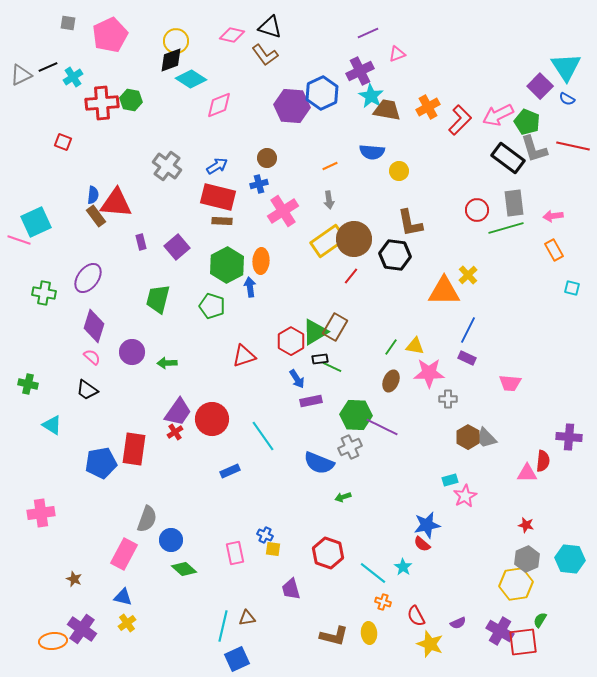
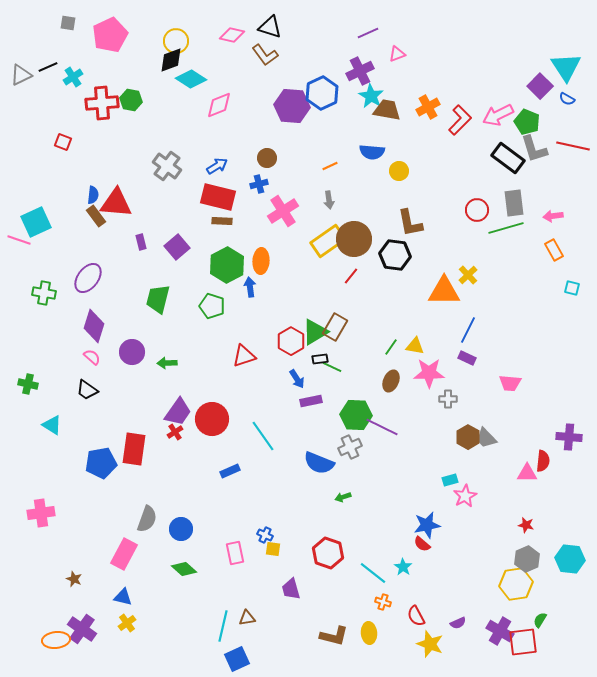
blue circle at (171, 540): moved 10 px right, 11 px up
orange ellipse at (53, 641): moved 3 px right, 1 px up
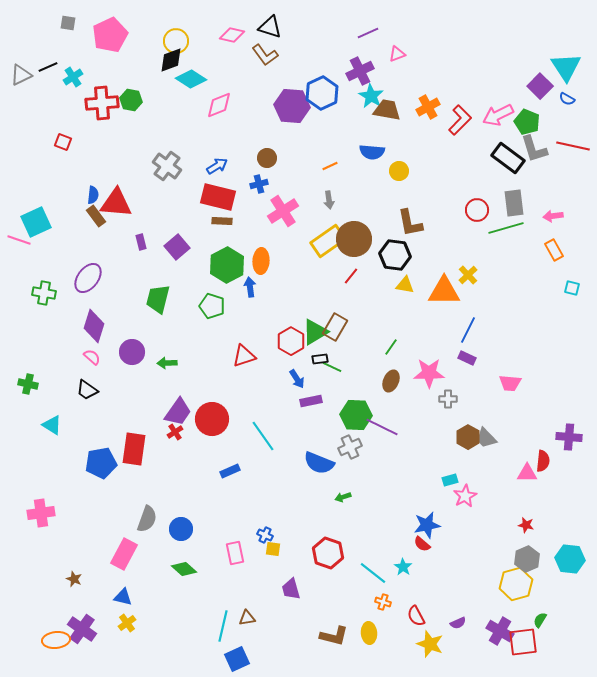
yellow triangle at (415, 346): moved 10 px left, 61 px up
yellow hexagon at (516, 584): rotated 8 degrees counterclockwise
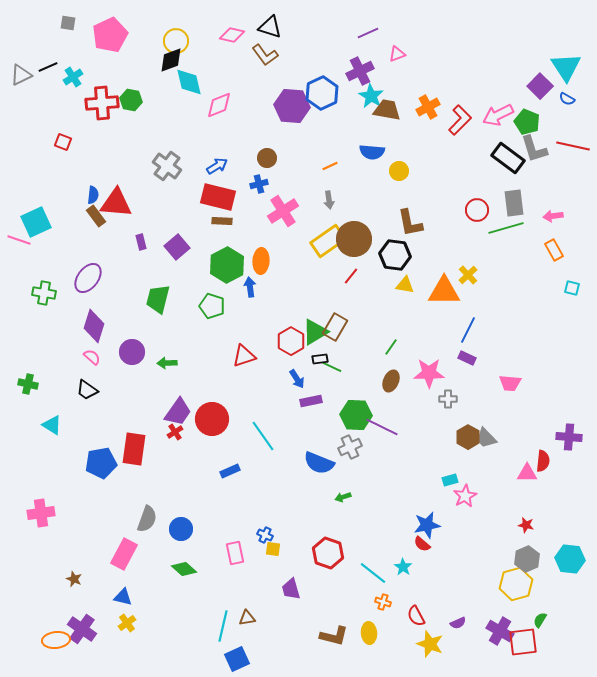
cyan diamond at (191, 79): moved 2 px left, 3 px down; rotated 44 degrees clockwise
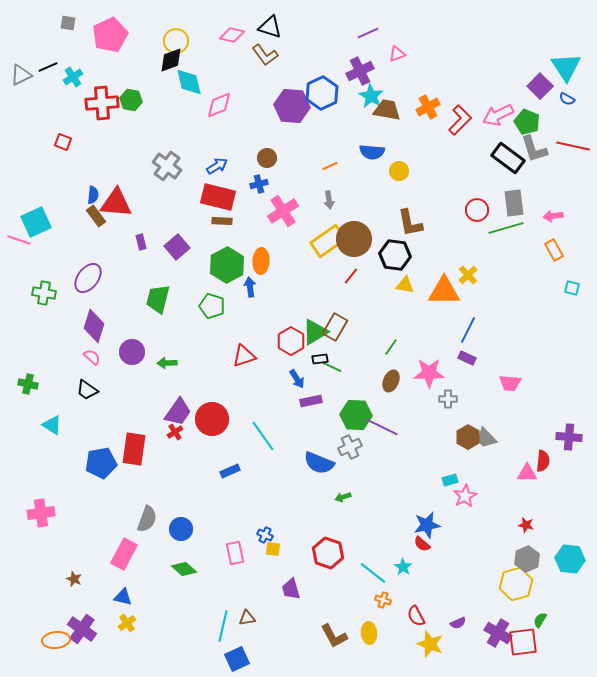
orange cross at (383, 602): moved 2 px up
purple cross at (500, 631): moved 2 px left, 2 px down
brown L-shape at (334, 636): rotated 48 degrees clockwise
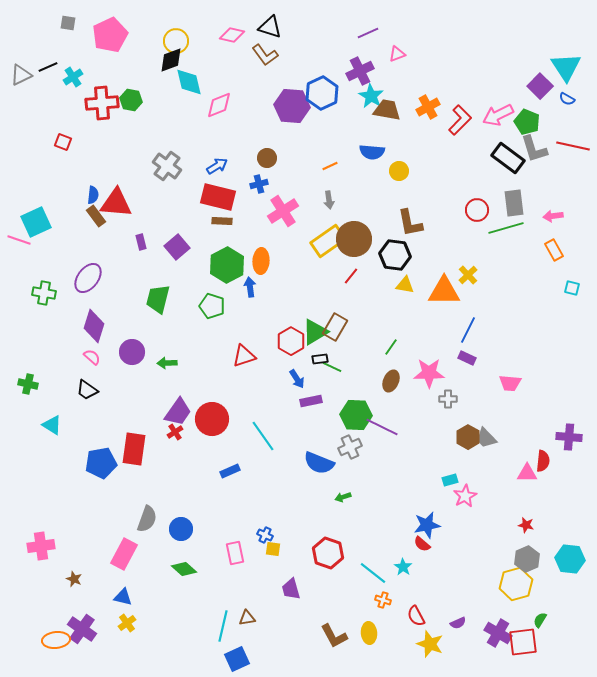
pink cross at (41, 513): moved 33 px down
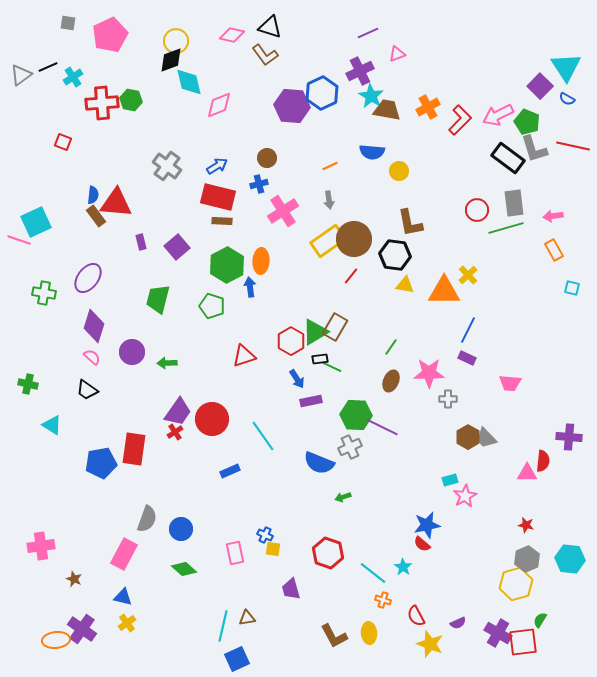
gray triangle at (21, 75): rotated 10 degrees counterclockwise
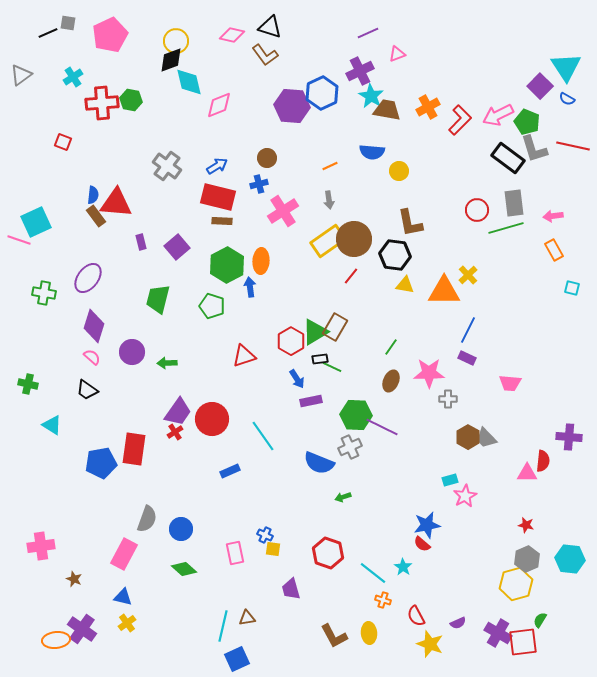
black line at (48, 67): moved 34 px up
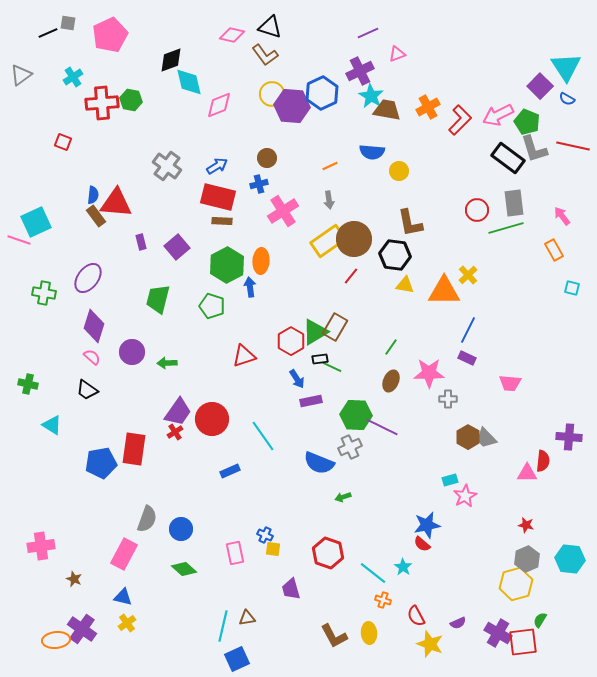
yellow circle at (176, 41): moved 96 px right, 53 px down
pink arrow at (553, 216): moved 9 px right; rotated 60 degrees clockwise
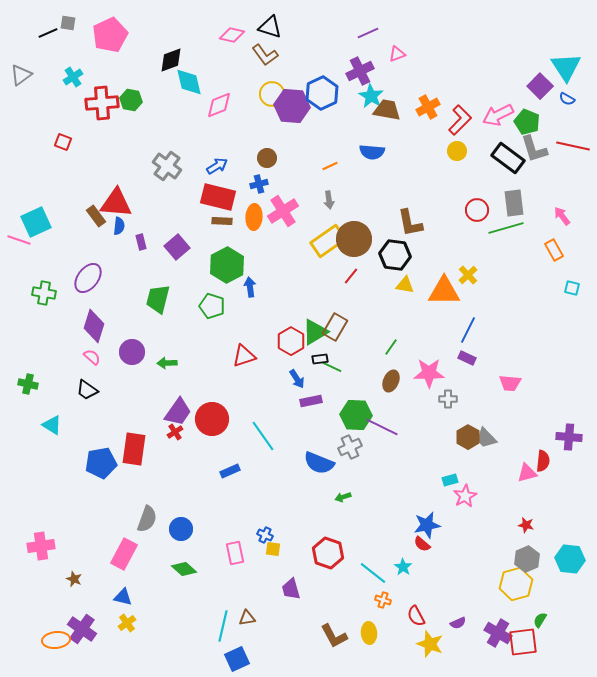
yellow circle at (399, 171): moved 58 px right, 20 px up
blue semicircle at (93, 195): moved 26 px right, 31 px down
orange ellipse at (261, 261): moved 7 px left, 44 px up
pink triangle at (527, 473): rotated 15 degrees counterclockwise
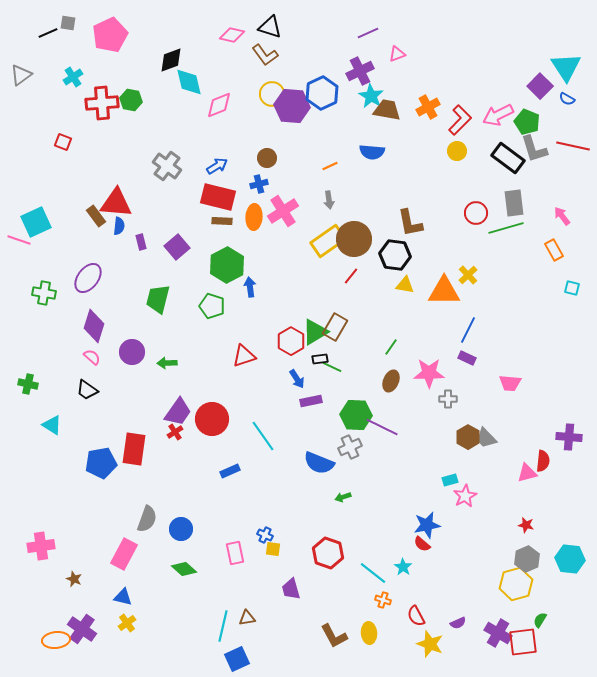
red circle at (477, 210): moved 1 px left, 3 px down
